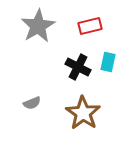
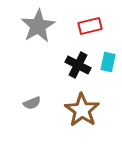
black cross: moved 2 px up
brown star: moved 1 px left, 3 px up
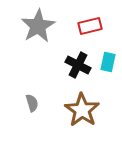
gray semicircle: rotated 84 degrees counterclockwise
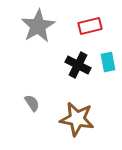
cyan rectangle: rotated 24 degrees counterclockwise
gray semicircle: rotated 18 degrees counterclockwise
brown star: moved 5 px left, 9 px down; rotated 24 degrees counterclockwise
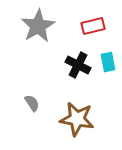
red rectangle: moved 3 px right
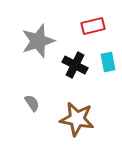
gray star: moved 15 px down; rotated 12 degrees clockwise
black cross: moved 3 px left
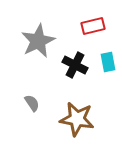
gray star: rotated 8 degrees counterclockwise
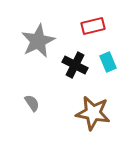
cyan rectangle: rotated 12 degrees counterclockwise
brown star: moved 16 px right, 6 px up
